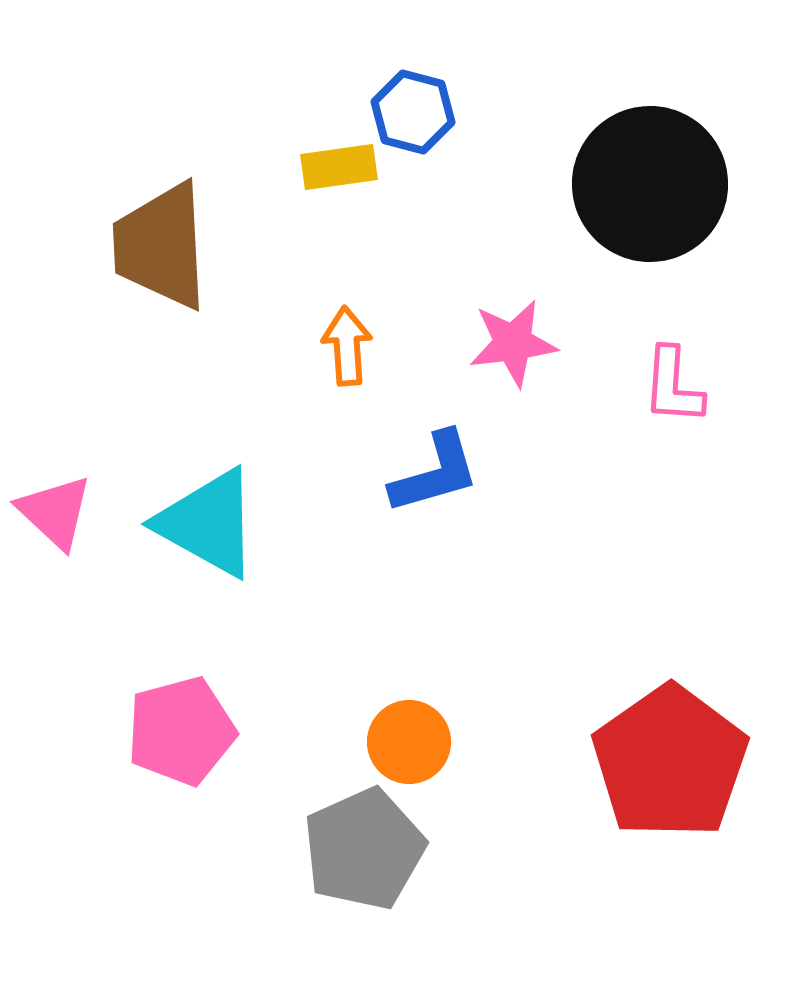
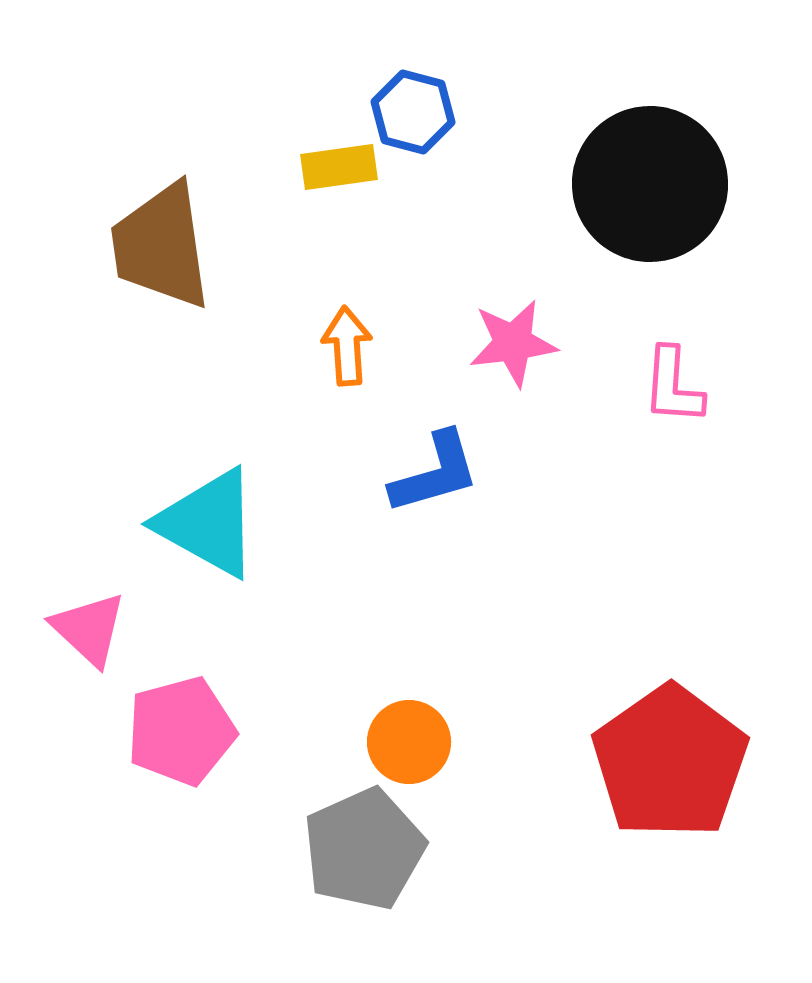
brown trapezoid: rotated 5 degrees counterclockwise
pink triangle: moved 34 px right, 117 px down
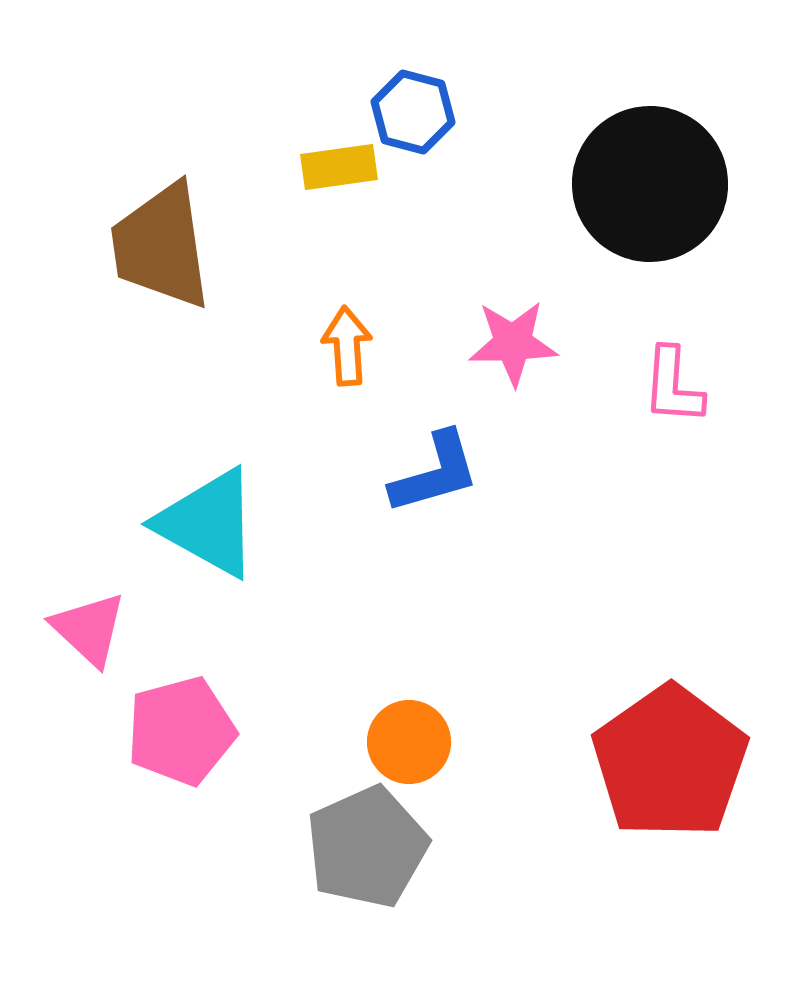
pink star: rotated 6 degrees clockwise
gray pentagon: moved 3 px right, 2 px up
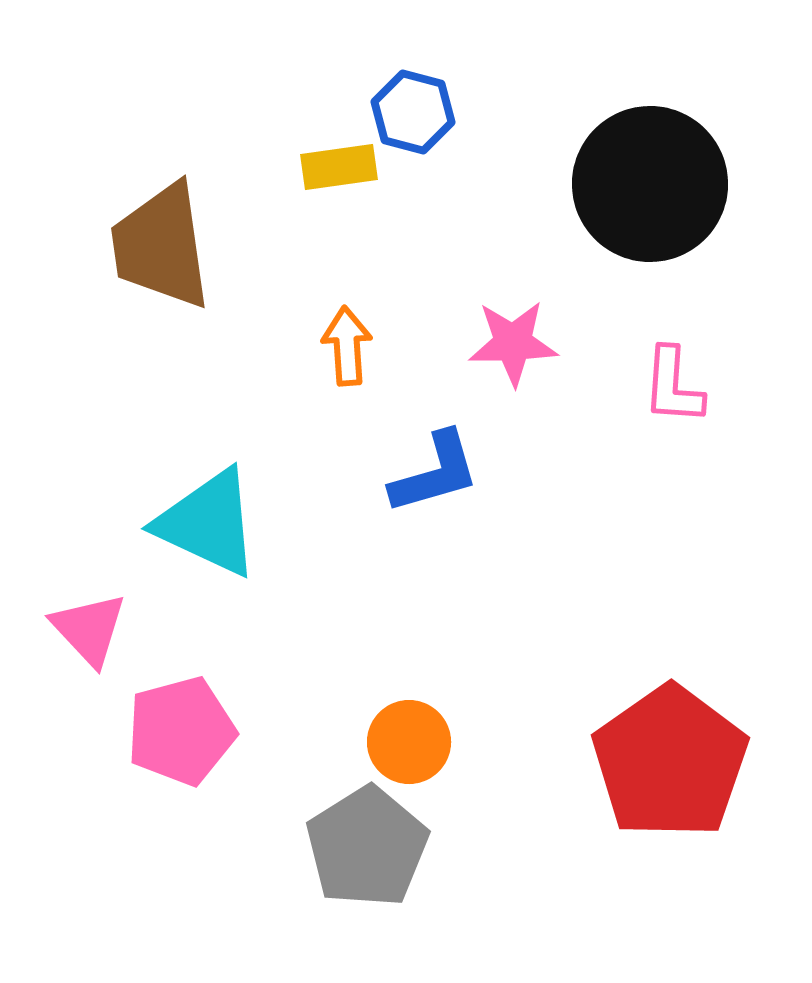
cyan triangle: rotated 4 degrees counterclockwise
pink triangle: rotated 4 degrees clockwise
gray pentagon: rotated 8 degrees counterclockwise
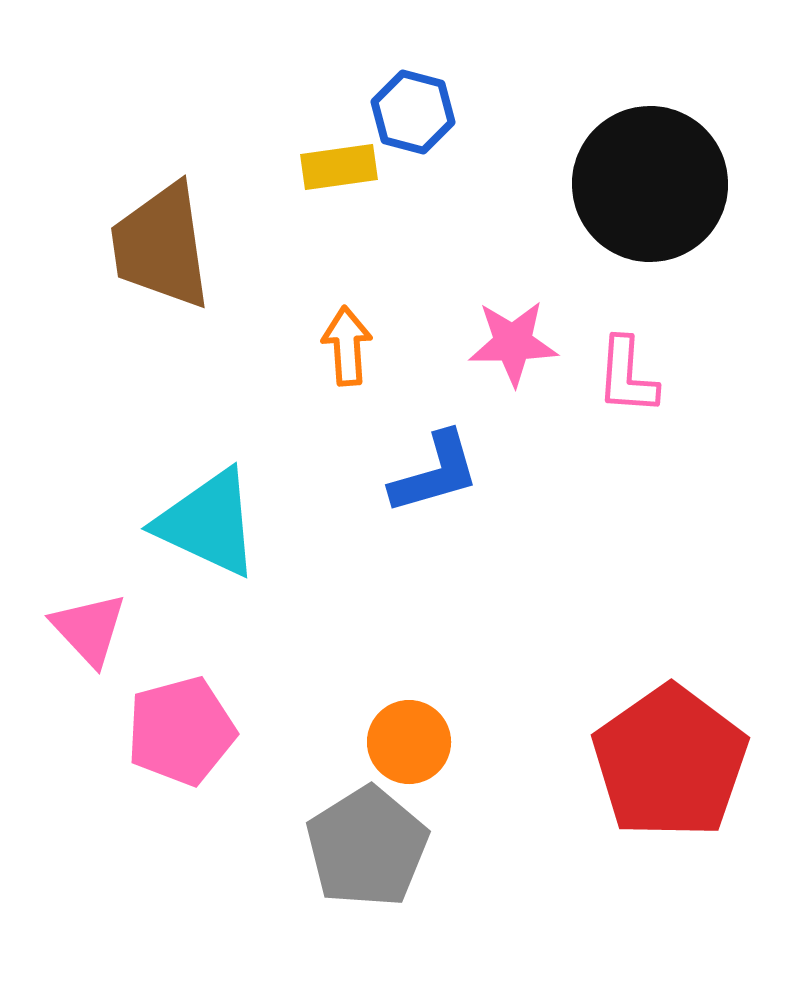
pink L-shape: moved 46 px left, 10 px up
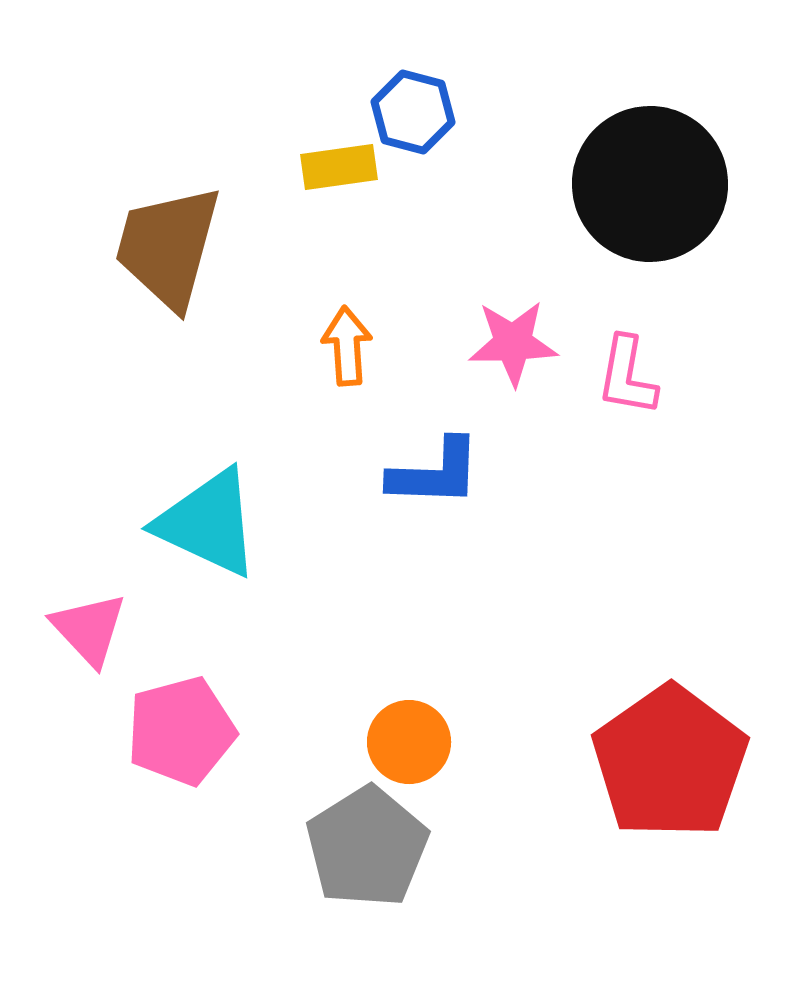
brown trapezoid: moved 7 px right, 1 px down; rotated 23 degrees clockwise
pink L-shape: rotated 6 degrees clockwise
blue L-shape: rotated 18 degrees clockwise
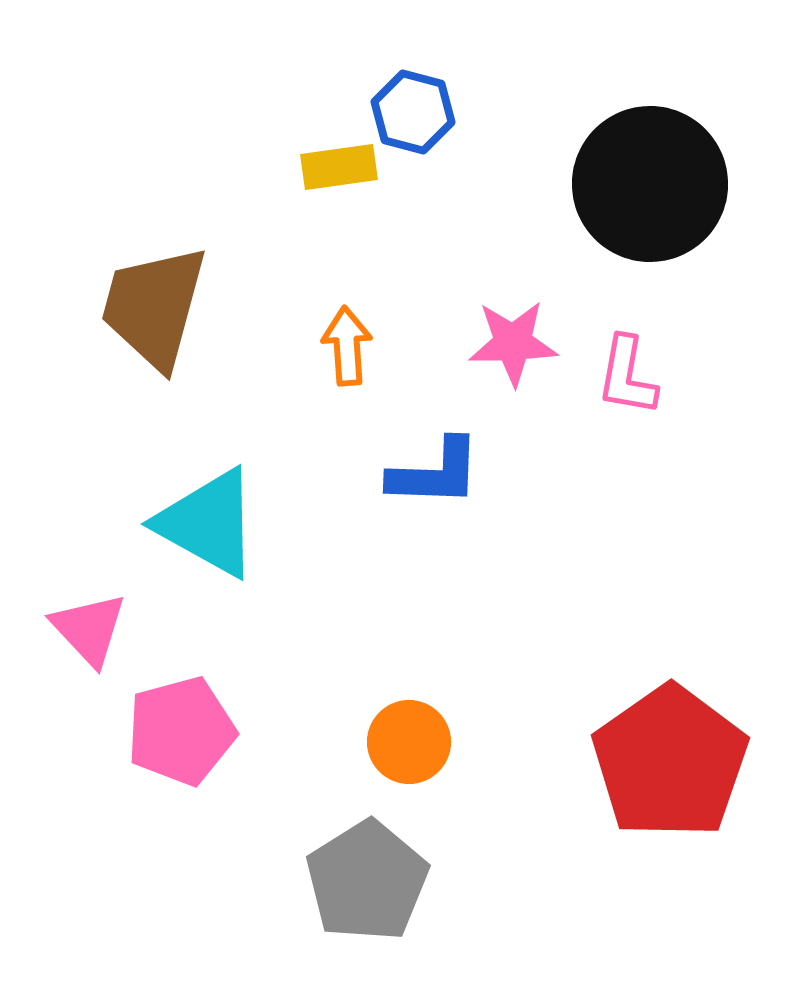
brown trapezoid: moved 14 px left, 60 px down
cyan triangle: rotated 4 degrees clockwise
gray pentagon: moved 34 px down
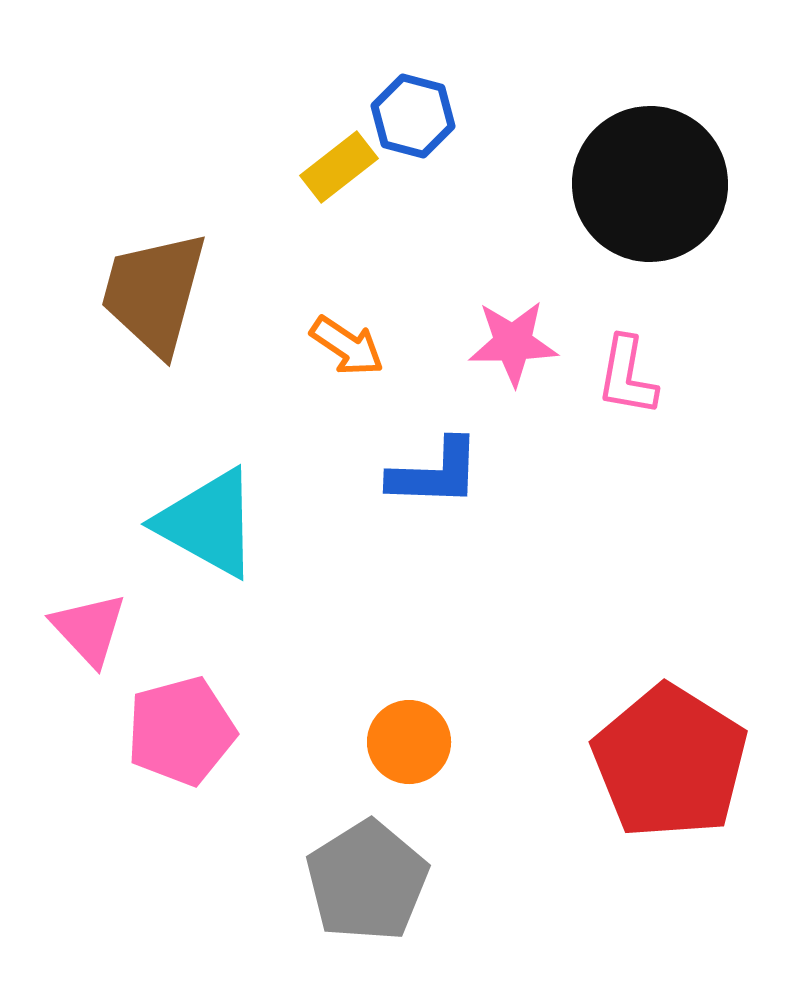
blue hexagon: moved 4 px down
yellow rectangle: rotated 30 degrees counterclockwise
brown trapezoid: moved 14 px up
orange arrow: rotated 128 degrees clockwise
red pentagon: rotated 5 degrees counterclockwise
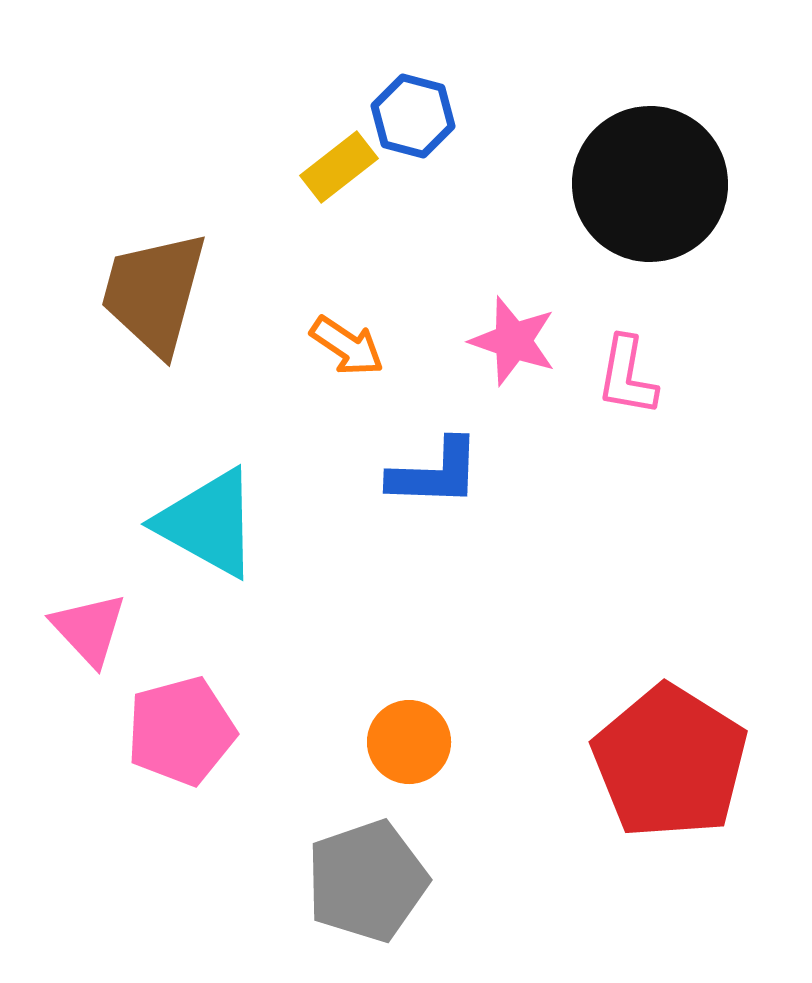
pink star: moved 2 px up; rotated 20 degrees clockwise
gray pentagon: rotated 13 degrees clockwise
